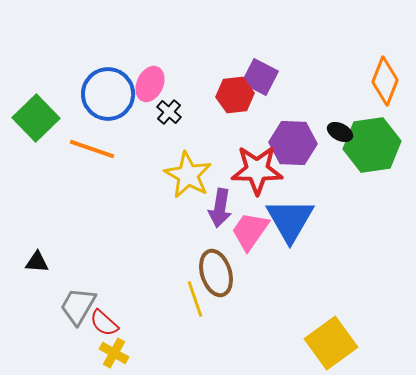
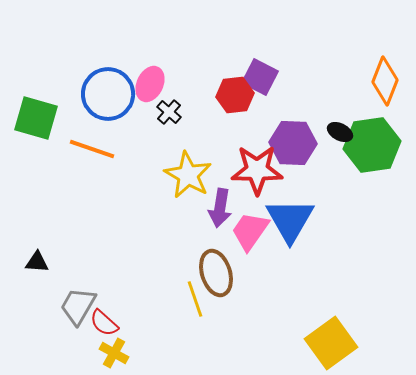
green square: rotated 30 degrees counterclockwise
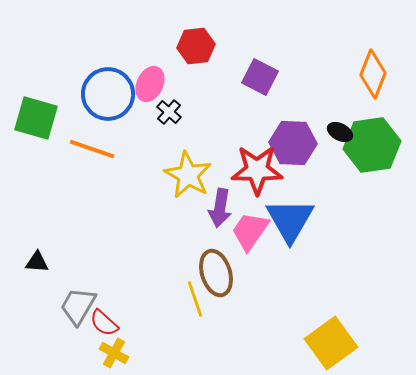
orange diamond: moved 12 px left, 7 px up
red hexagon: moved 39 px left, 49 px up
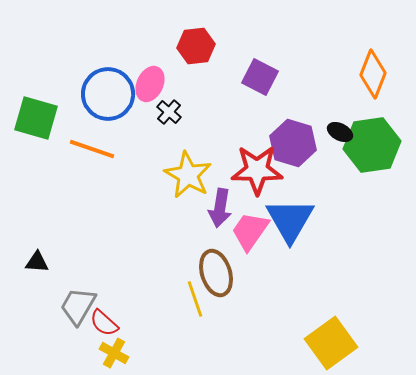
purple hexagon: rotated 15 degrees clockwise
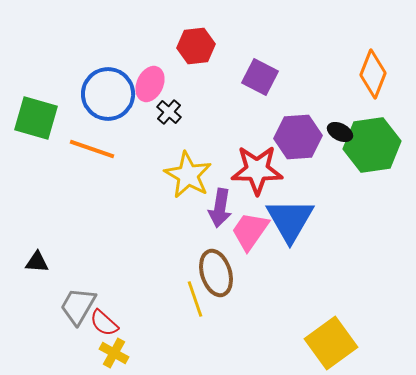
purple hexagon: moved 5 px right, 6 px up; rotated 21 degrees counterclockwise
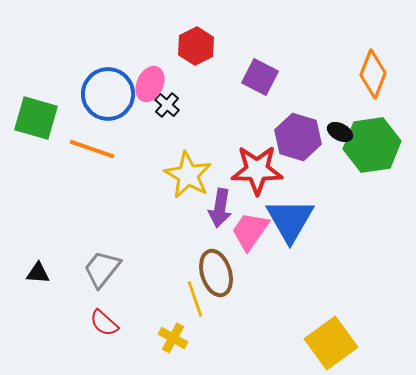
red hexagon: rotated 21 degrees counterclockwise
black cross: moved 2 px left, 7 px up
purple hexagon: rotated 21 degrees clockwise
black triangle: moved 1 px right, 11 px down
gray trapezoid: moved 24 px right, 37 px up; rotated 9 degrees clockwise
yellow cross: moved 59 px right, 15 px up
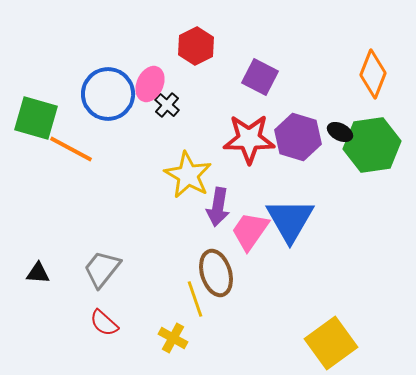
orange line: moved 21 px left; rotated 9 degrees clockwise
red star: moved 8 px left, 31 px up
purple arrow: moved 2 px left, 1 px up
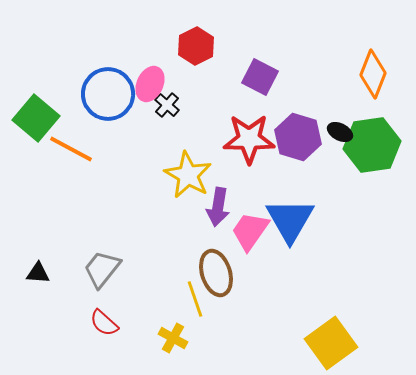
green square: rotated 24 degrees clockwise
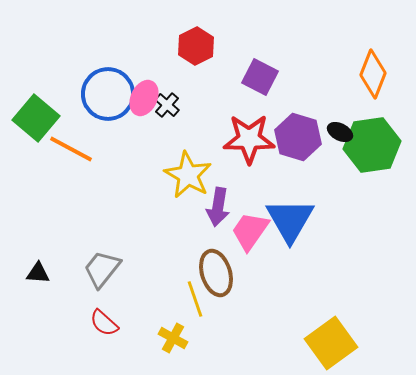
pink ellipse: moved 6 px left, 14 px down
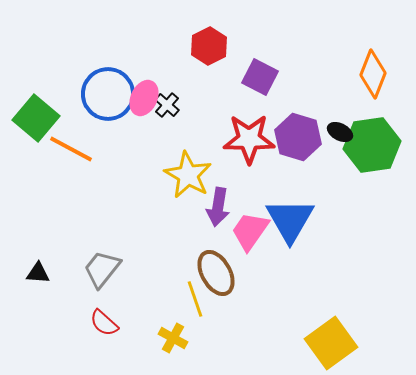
red hexagon: moved 13 px right
brown ellipse: rotated 12 degrees counterclockwise
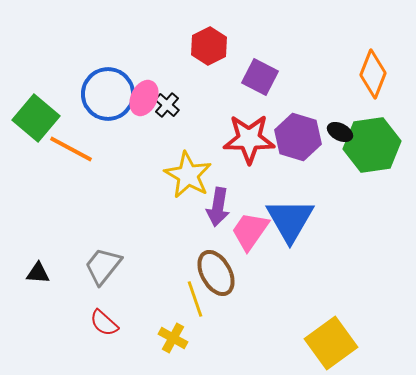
gray trapezoid: moved 1 px right, 3 px up
